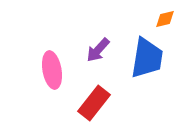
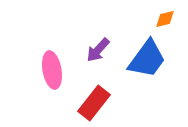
blue trapezoid: moved 1 px down; rotated 27 degrees clockwise
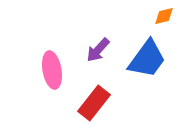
orange diamond: moved 1 px left, 3 px up
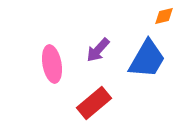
blue trapezoid: rotated 6 degrees counterclockwise
pink ellipse: moved 6 px up
red rectangle: rotated 12 degrees clockwise
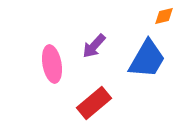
purple arrow: moved 4 px left, 4 px up
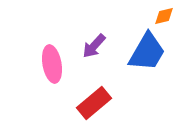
blue trapezoid: moved 7 px up
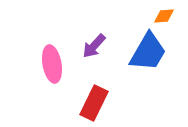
orange diamond: rotated 10 degrees clockwise
blue trapezoid: moved 1 px right
red rectangle: rotated 24 degrees counterclockwise
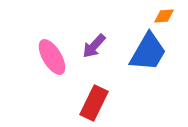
pink ellipse: moved 7 px up; rotated 21 degrees counterclockwise
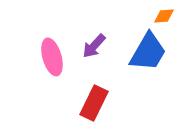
pink ellipse: rotated 15 degrees clockwise
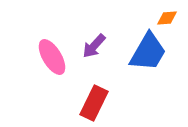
orange diamond: moved 3 px right, 2 px down
pink ellipse: rotated 15 degrees counterclockwise
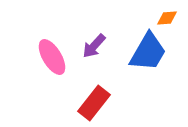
red rectangle: rotated 12 degrees clockwise
